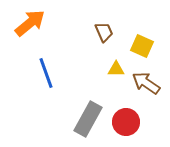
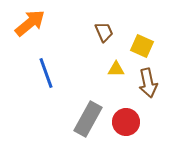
brown arrow: moved 2 px right; rotated 136 degrees counterclockwise
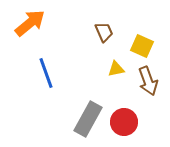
yellow triangle: rotated 12 degrees counterclockwise
brown arrow: moved 2 px up; rotated 8 degrees counterclockwise
red circle: moved 2 px left
